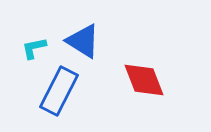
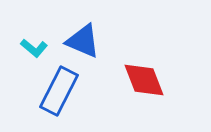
blue triangle: rotated 9 degrees counterclockwise
cyan L-shape: rotated 128 degrees counterclockwise
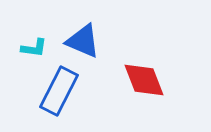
cyan L-shape: rotated 32 degrees counterclockwise
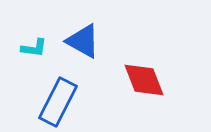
blue triangle: rotated 6 degrees clockwise
blue rectangle: moved 1 px left, 11 px down
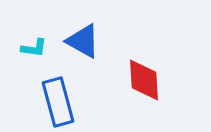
red diamond: rotated 18 degrees clockwise
blue rectangle: rotated 42 degrees counterclockwise
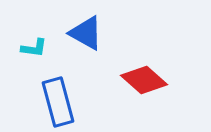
blue triangle: moved 3 px right, 8 px up
red diamond: rotated 45 degrees counterclockwise
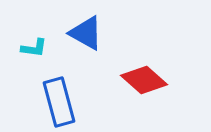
blue rectangle: moved 1 px right
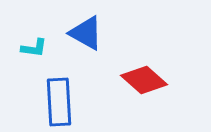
blue rectangle: rotated 12 degrees clockwise
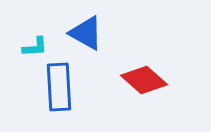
cyan L-shape: moved 1 px right, 1 px up; rotated 12 degrees counterclockwise
blue rectangle: moved 15 px up
